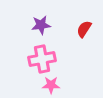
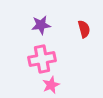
red semicircle: rotated 132 degrees clockwise
pink star: rotated 24 degrees counterclockwise
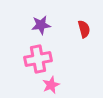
pink cross: moved 4 px left
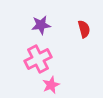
pink cross: rotated 16 degrees counterclockwise
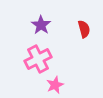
purple star: rotated 30 degrees counterclockwise
pink star: moved 4 px right
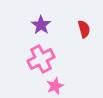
pink cross: moved 3 px right
pink star: moved 1 px down
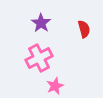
purple star: moved 2 px up
pink cross: moved 2 px left, 1 px up
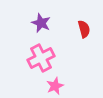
purple star: rotated 12 degrees counterclockwise
pink cross: moved 2 px right
